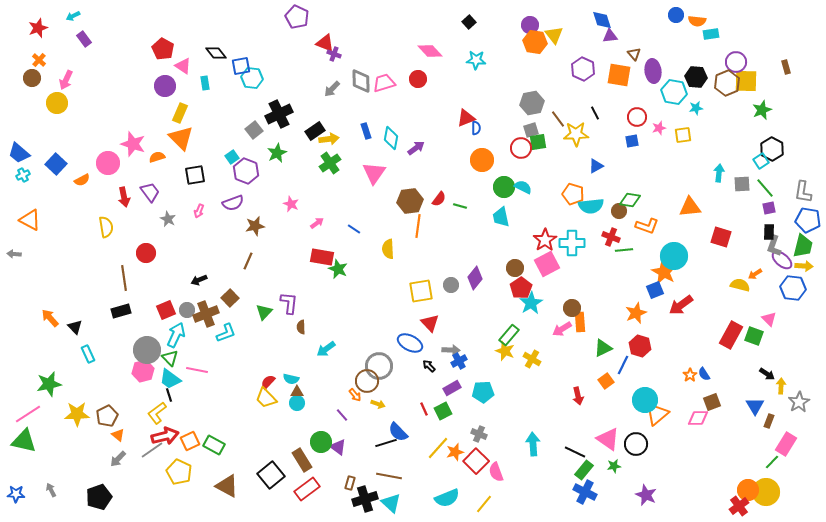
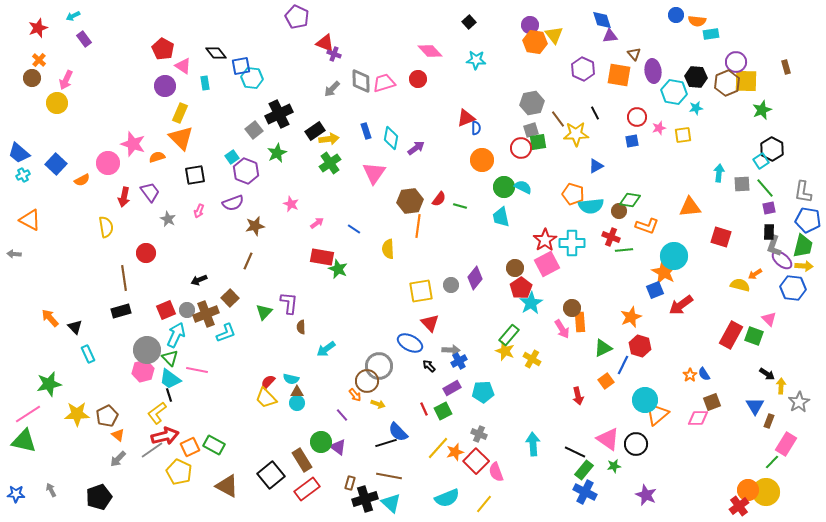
red arrow at (124, 197): rotated 24 degrees clockwise
orange star at (636, 313): moved 5 px left, 4 px down
pink arrow at (562, 329): rotated 90 degrees counterclockwise
orange square at (190, 441): moved 6 px down
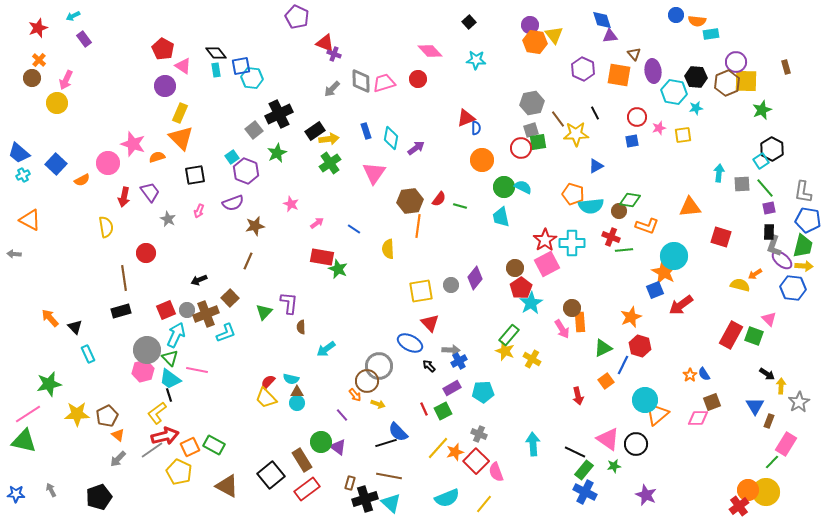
cyan rectangle at (205, 83): moved 11 px right, 13 px up
